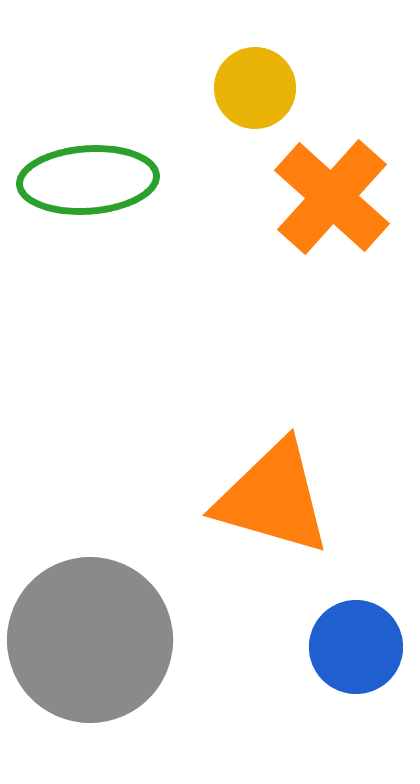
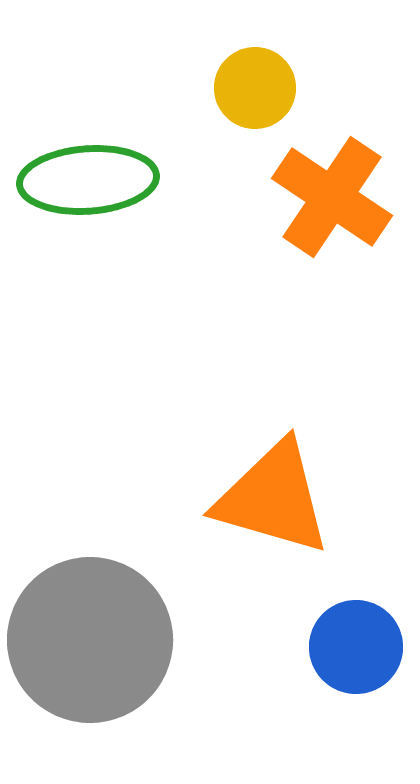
orange cross: rotated 8 degrees counterclockwise
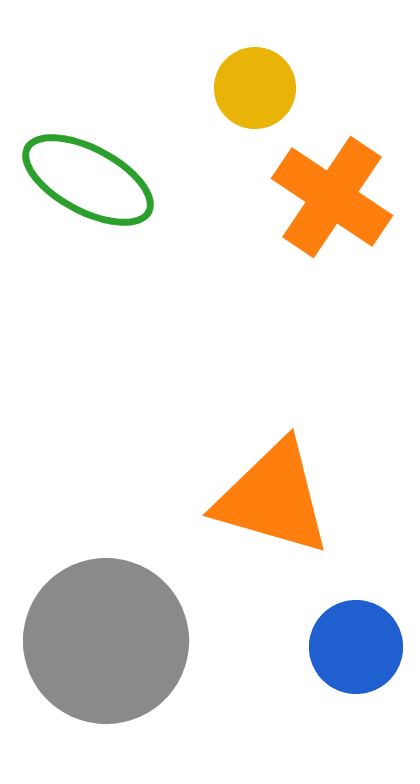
green ellipse: rotated 32 degrees clockwise
gray circle: moved 16 px right, 1 px down
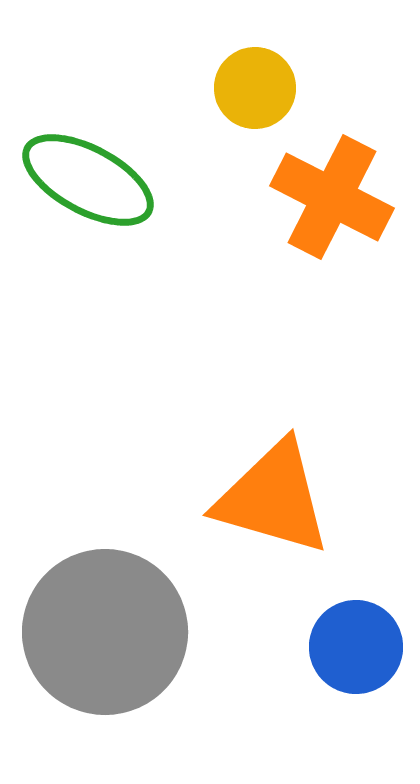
orange cross: rotated 7 degrees counterclockwise
gray circle: moved 1 px left, 9 px up
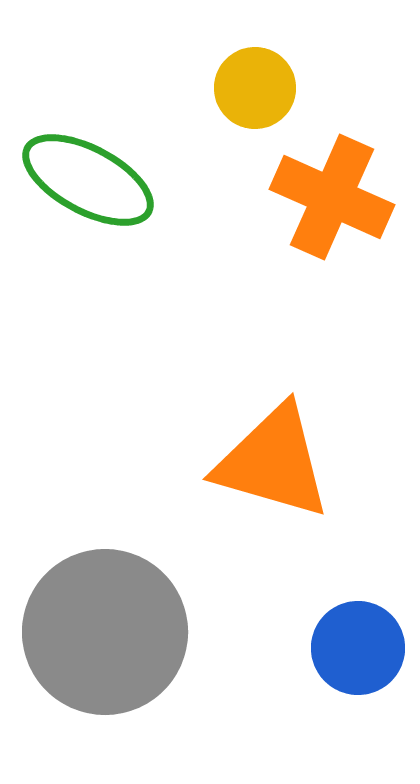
orange cross: rotated 3 degrees counterclockwise
orange triangle: moved 36 px up
blue circle: moved 2 px right, 1 px down
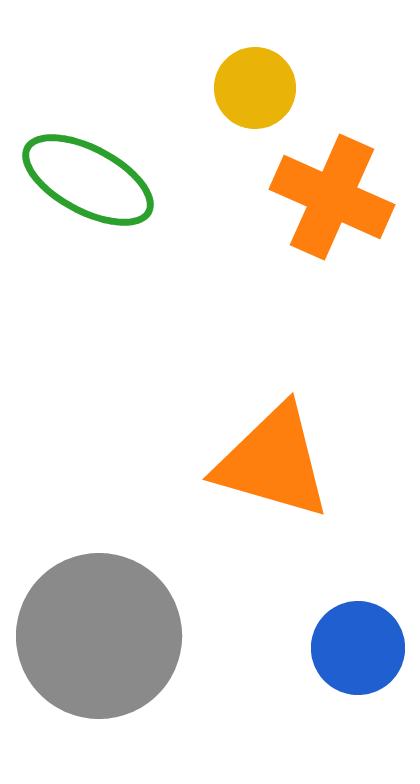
gray circle: moved 6 px left, 4 px down
